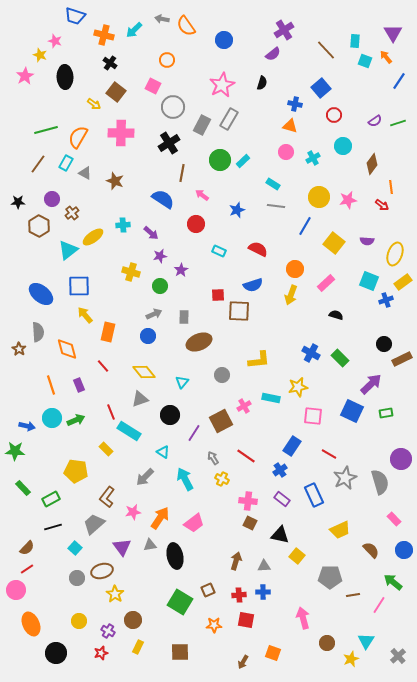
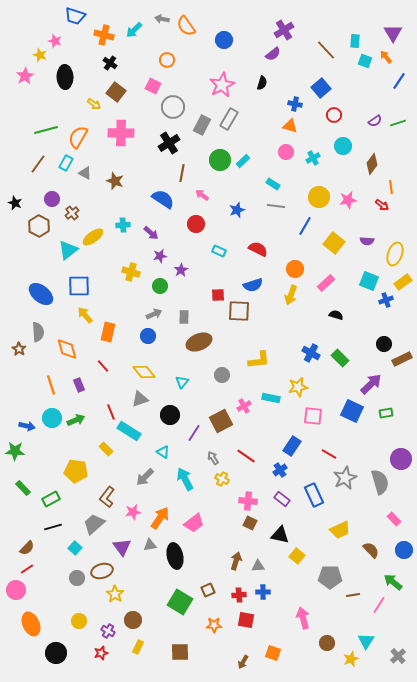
black star at (18, 202): moved 3 px left, 1 px down; rotated 24 degrees clockwise
gray triangle at (264, 566): moved 6 px left
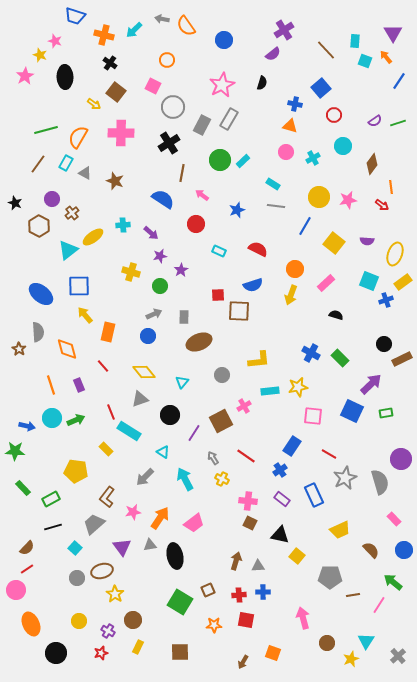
cyan rectangle at (271, 398): moved 1 px left, 7 px up; rotated 18 degrees counterclockwise
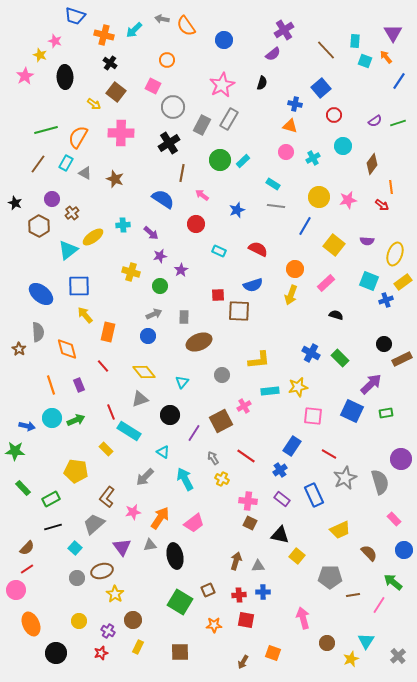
brown star at (115, 181): moved 2 px up
yellow square at (334, 243): moved 2 px down
brown semicircle at (371, 550): moved 2 px left, 3 px down
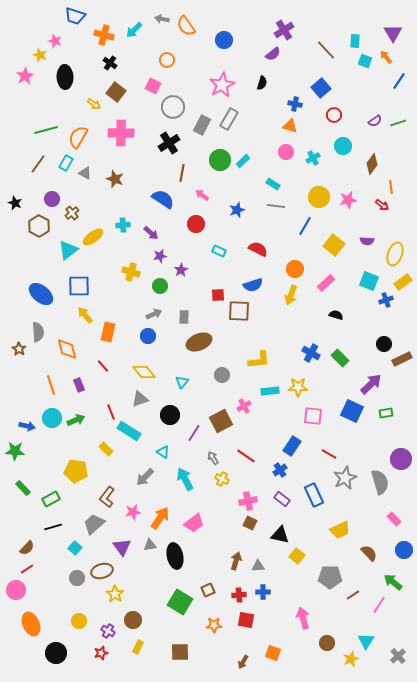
yellow star at (298, 387): rotated 12 degrees clockwise
pink cross at (248, 501): rotated 18 degrees counterclockwise
brown line at (353, 595): rotated 24 degrees counterclockwise
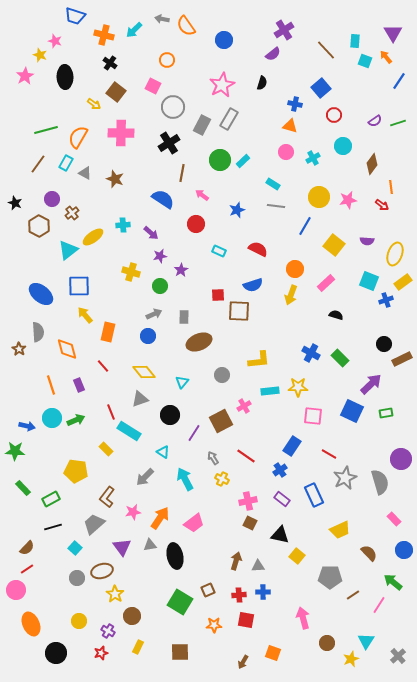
brown circle at (133, 620): moved 1 px left, 4 px up
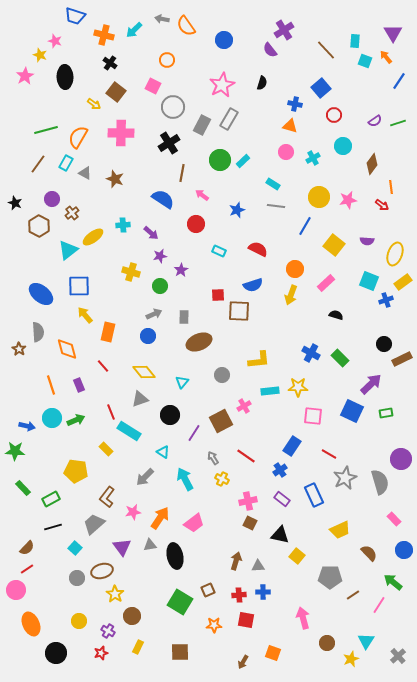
purple semicircle at (273, 54): moved 3 px left, 4 px up; rotated 91 degrees clockwise
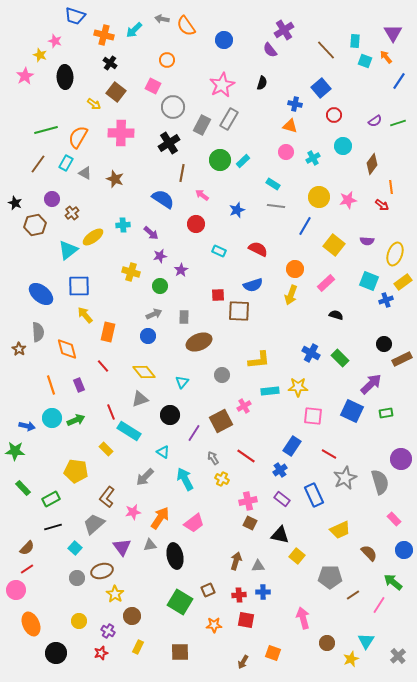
brown hexagon at (39, 226): moved 4 px left, 1 px up; rotated 20 degrees clockwise
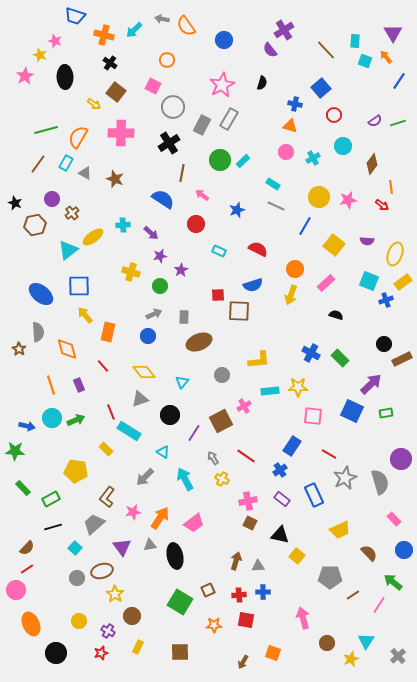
gray line at (276, 206): rotated 18 degrees clockwise
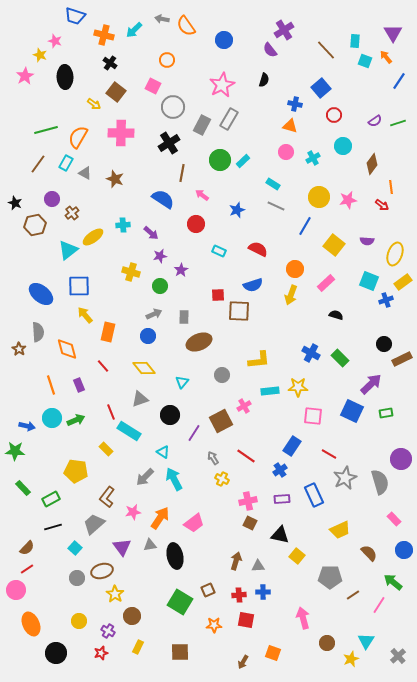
black semicircle at (262, 83): moved 2 px right, 3 px up
yellow diamond at (144, 372): moved 4 px up
cyan arrow at (185, 479): moved 11 px left
purple rectangle at (282, 499): rotated 42 degrees counterclockwise
